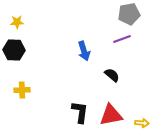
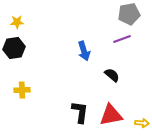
black hexagon: moved 2 px up; rotated 10 degrees counterclockwise
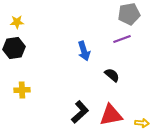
black L-shape: rotated 40 degrees clockwise
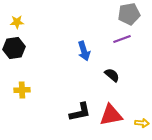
black L-shape: rotated 30 degrees clockwise
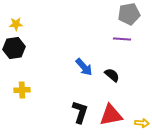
yellow star: moved 1 px left, 2 px down
purple line: rotated 24 degrees clockwise
blue arrow: moved 16 px down; rotated 24 degrees counterclockwise
black L-shape: rotated 60 degrees counterclockwise
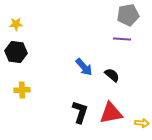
gray pentagon: moved 1 px left, 1 px down
black hexagon: moved 2 px right, 4 px down; rotated 15 degrees clockwise
red triangle: moved 2 px up
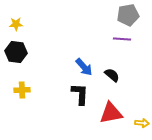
black L-shape: moved 18 px up; rotated 15 degrees counterclockwise
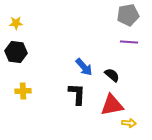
yellow star: moved 1 px up
purple line: moved 7 px right, 3 px down
yellow cross: moved 1 px right, 1 px down
black L-shape: moved 3 px left
red triangle: moved 1 px right, 8 px up
yellow arrow: moved 13 px left
